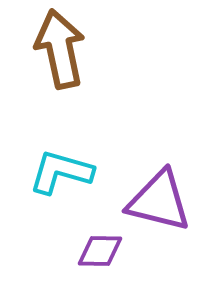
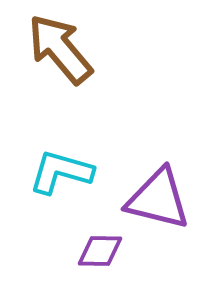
brown arrow: rotated 28 degrees counterclockwise
purple triangle: moved 1 px left, 2 px up
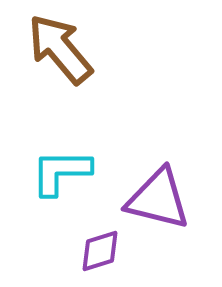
cyan L-shape: rotated 16 degrees counterclockwise
purple diamond: rotated 18 degrees counterclockwise
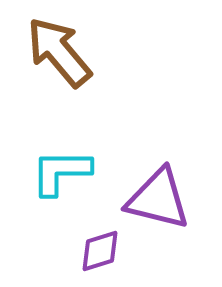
brown arrow: moved 1 px left, 3 px down
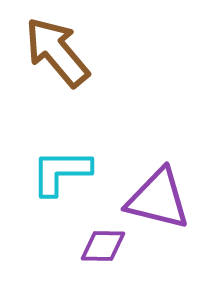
brown arrow: moved 2 px left
purple diamond: moved 3 px right, 5 px up; rotated 18 degrees clockwise
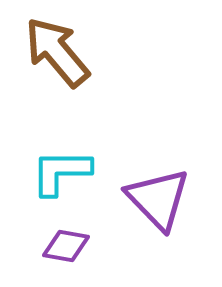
purple triangle: rotated 32 degrees clockwise
purple diamond: moved 37 px left; rotated 9 degrees clockwise
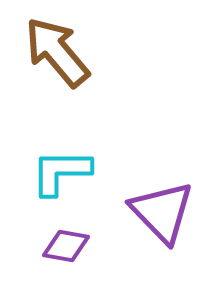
purple triangle: moved 4 px right, 13 px down
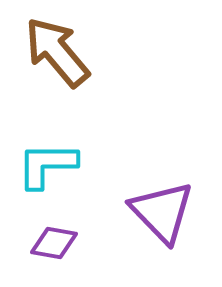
cyan L-shape: moved 14 px left, 7 px up
purple diamond: moved 12 px left, 3 px up
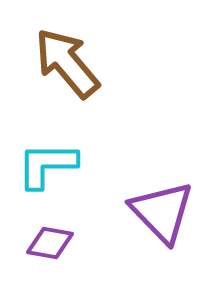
brown arrow: moved 10 px right, 11 px down
purple diamond: moved 4 px left
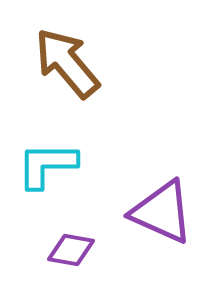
purple triangle: rotated 22 degrees counterclockwise
purple diamond: moved 21 px right, 7 px down
